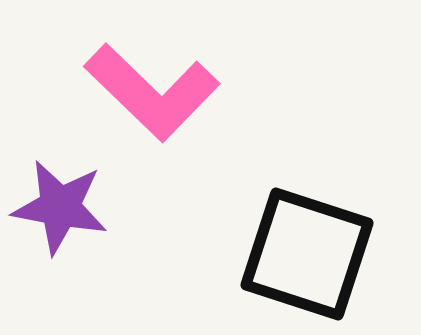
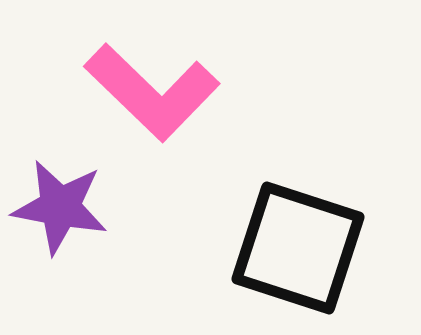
black square: moved 9 px left, 6 px up
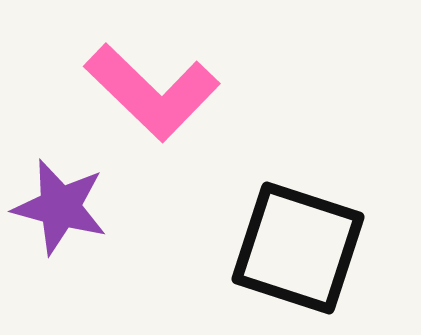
purple star: rotated 4 degrees clockwise
